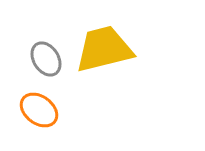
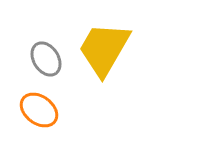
yellow trapezoid: rotated 46 degrees counterclockwise
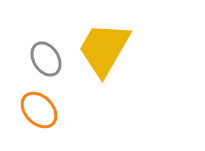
orange ellipse: rotated 9 degrees clockwise
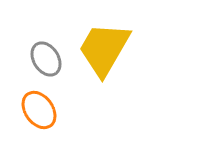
orange ellipse: rotated 9 degrees clockwise
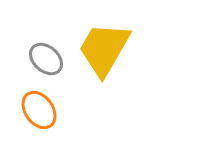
gray ellipse: rotated 16 degrees counterclockwise
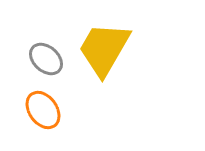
orange ellipse: moved 4 px right
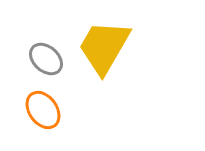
yellow trapezoid: moved 2 px up
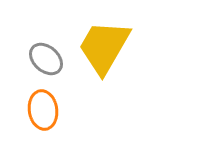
orange ellipse: rotated 27 degrees clockwise
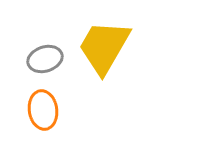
gray ellipse: moved 1 px left; rotated 60 degrees counterclockwise
